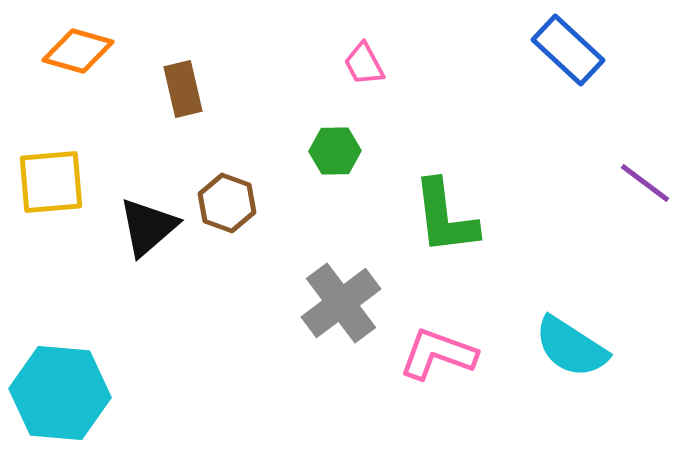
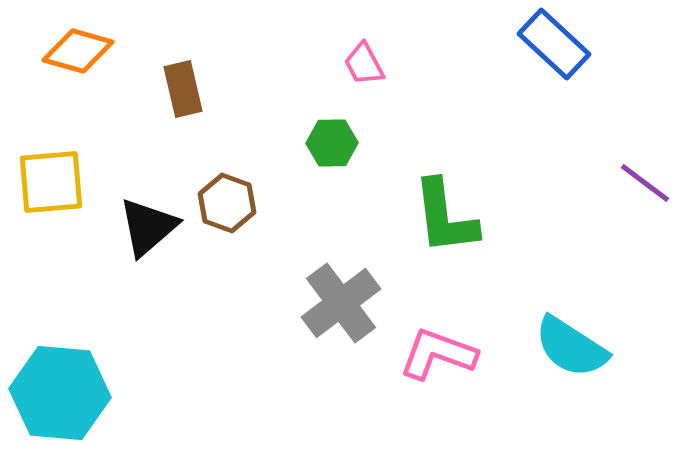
blue rectangle: moved 14 px left, 6 px up
green hexagon: moved 3 px left, 8 px up
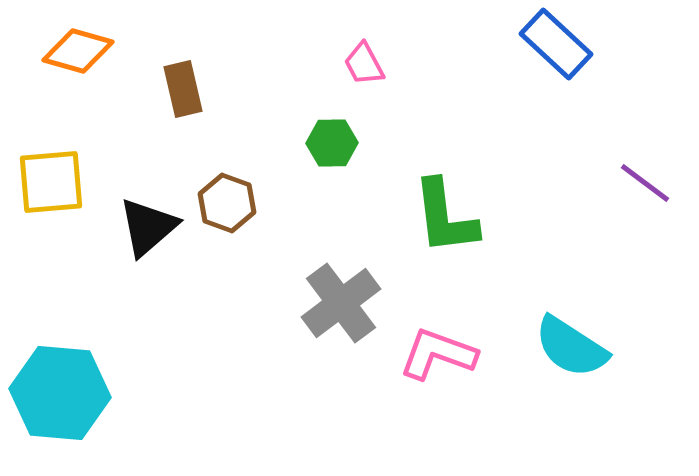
blue rectangle: moved 2 px right
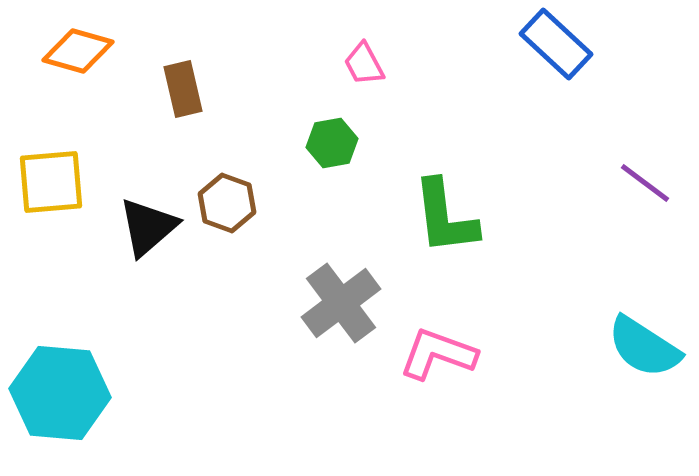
green hexagon: rotated 9 degrees counterclockwise
cyan semicircle: moved 73 px right
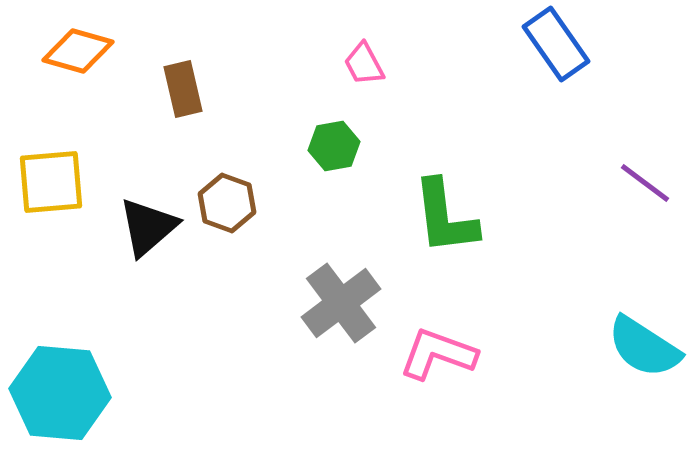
blue rectangle: rotated 12 degrees clockwise
green hexagon: moved 2 px right, 3 px down
